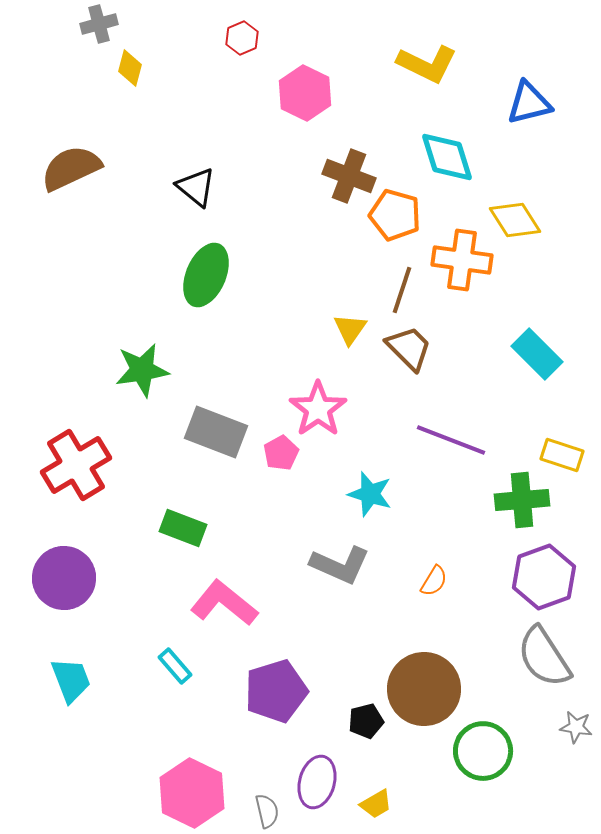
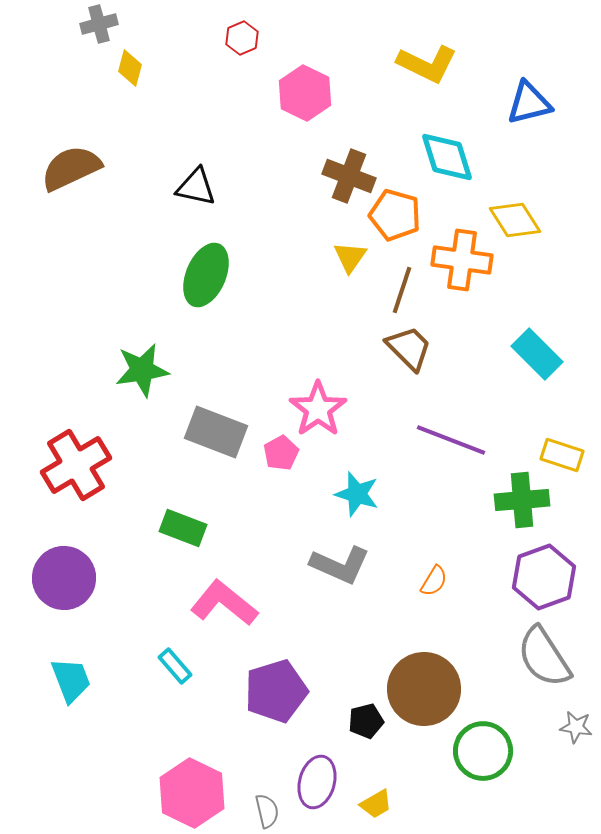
black triangle at (196, 187): rotated 27 degrees counterclockwise
yellow triangle at (350, 329): moved 72 px up
cyan star at (370, 494): moved 13 px left
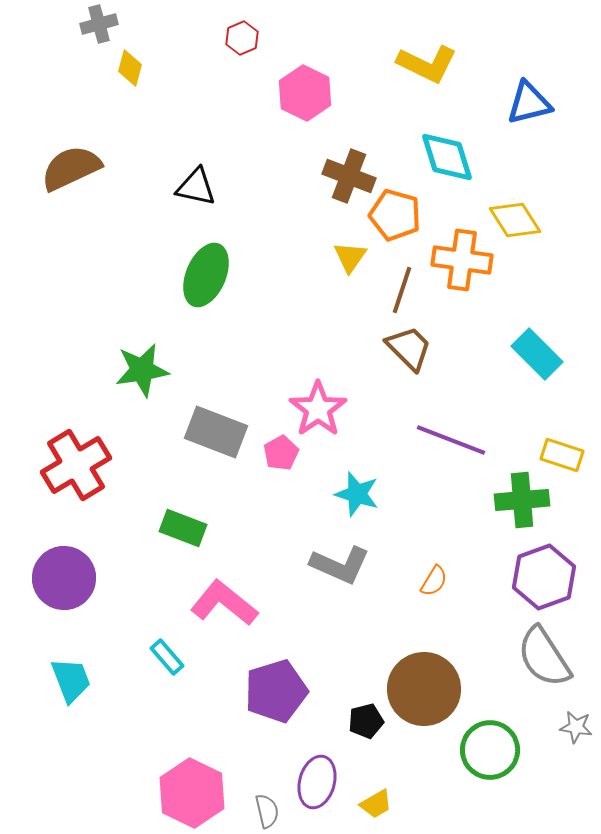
cyan rectangle at (175, 666): moved 8 px left, 9 px up
green circle at (483, 751): moved 7 px right, 1 px up
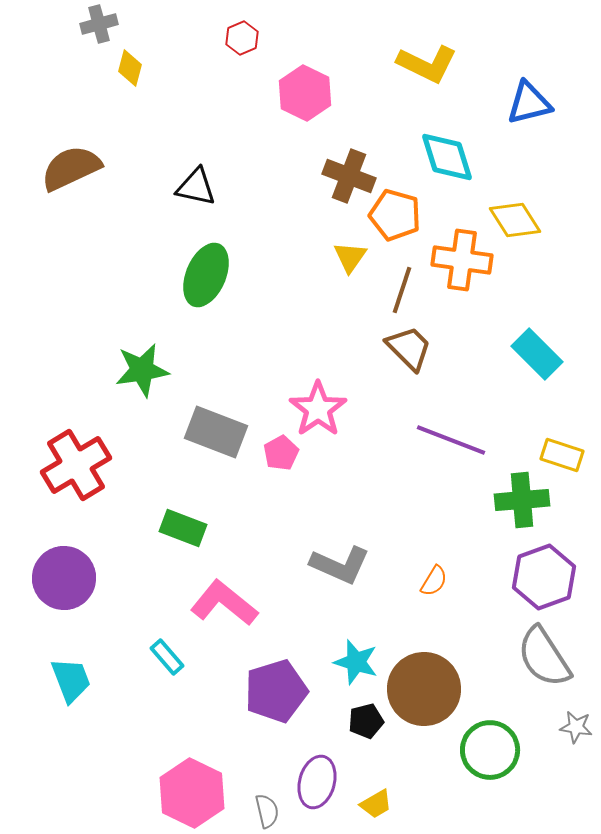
cyan star at (357, 494): moved 1 px left, 168 px down
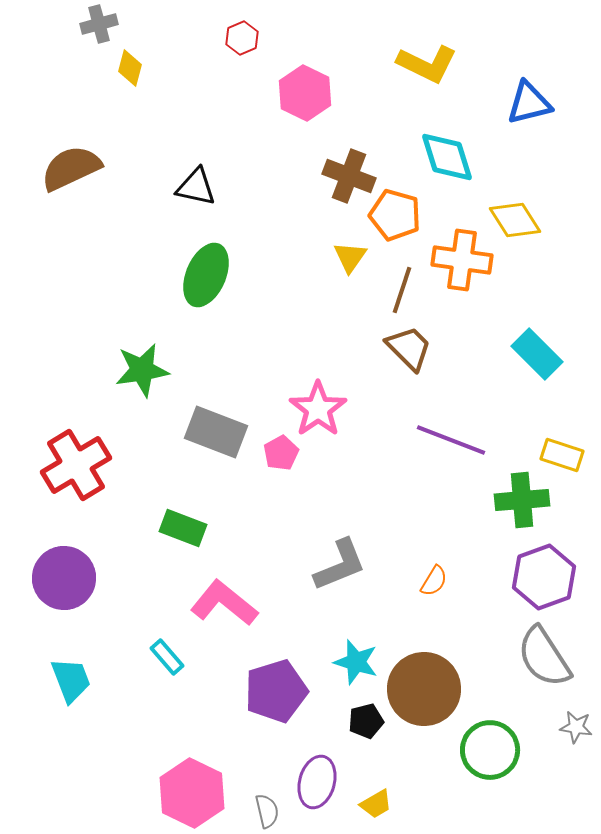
gray L-shape at (340, 565): rotated 46 degrees counterclockwise
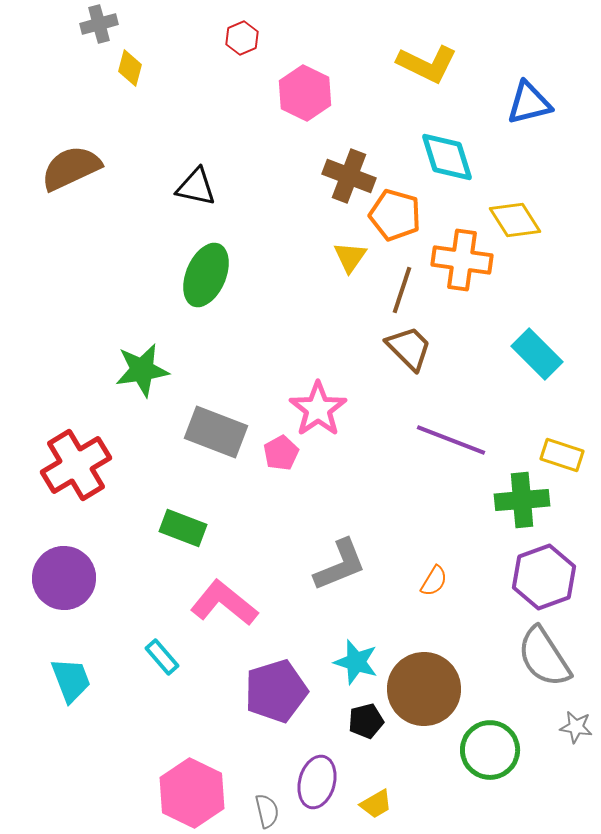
cyan rectangle at (167, 657): moved 5 px left
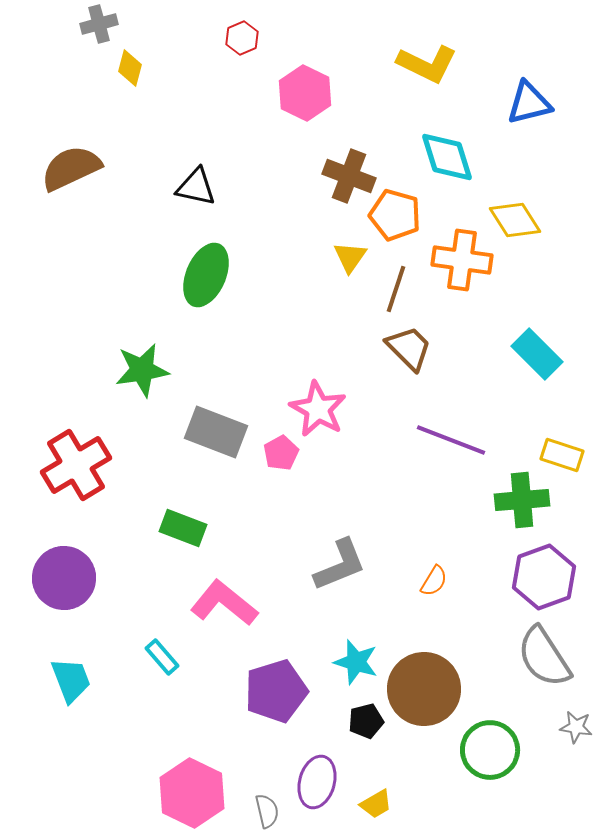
brown line at (402, 290): moved 6 px left, 1 px up
pink star at (318, 409): rotated 8 degrees counterclockwise
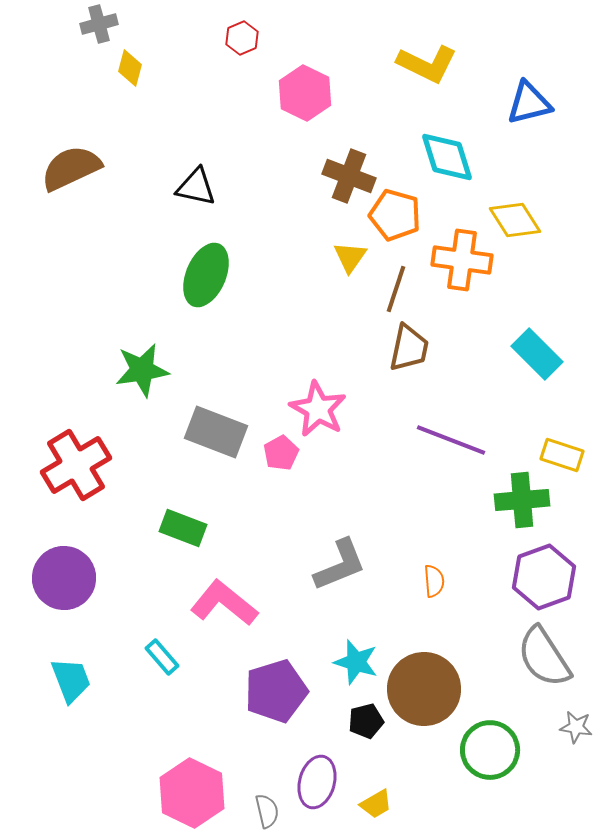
brown trapezoid at (409, 348): rotated 57 degrees clockwise
orange semicircle at (434, 581): rotated 36 degrees counterclockwise
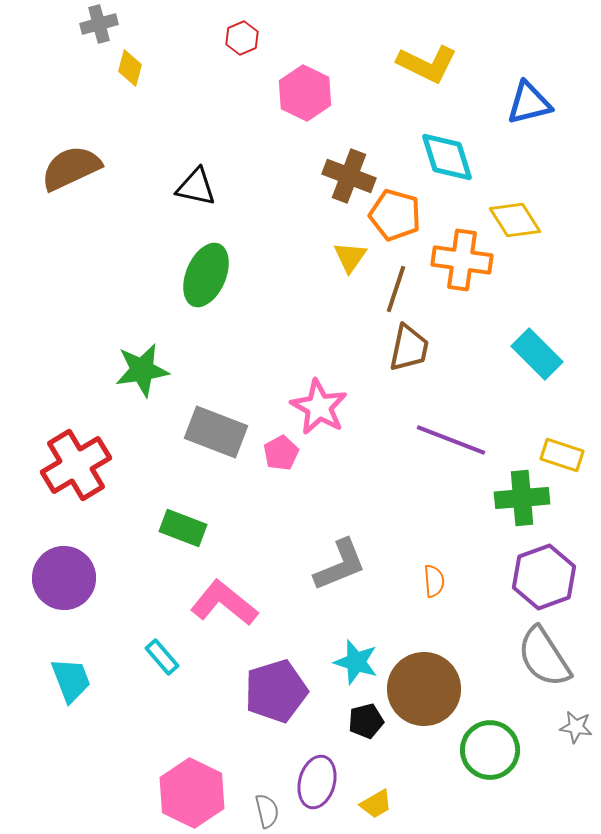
pink star at (318, 409): moved 1 px right, 2 px up
green cross at (522, 500): moved 2 px up
